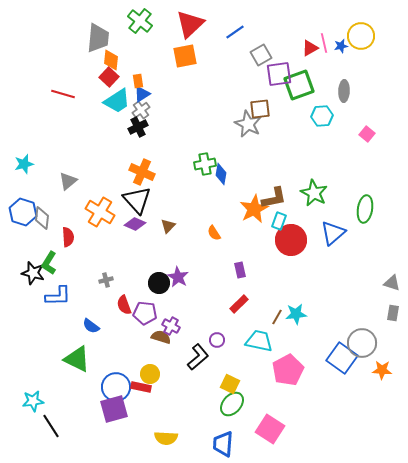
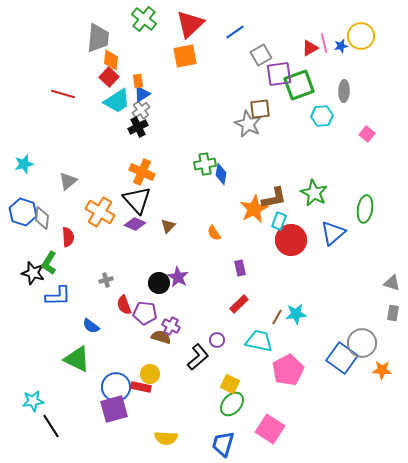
green cross at (140, 21): moved 4 px right, 2 px up
purple rectangle at (240, 270): moved 2 px up
blue trapezoid at (223, 444): rotated 12 degrees clockwise
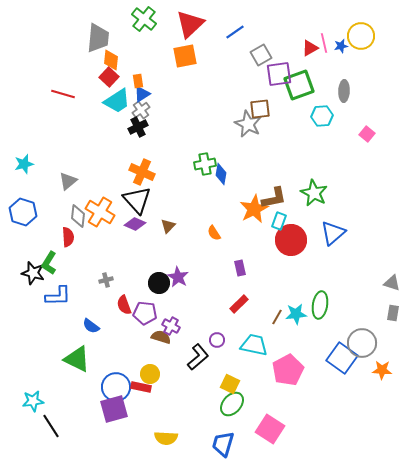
green ellipse at (365, 209): moved 45 px left, 96 px down
gray diamond at (42, 218): moved 36 px right, 2 px up
cyan trapezoid at (259, 341): moved 5 px left, 4 px down
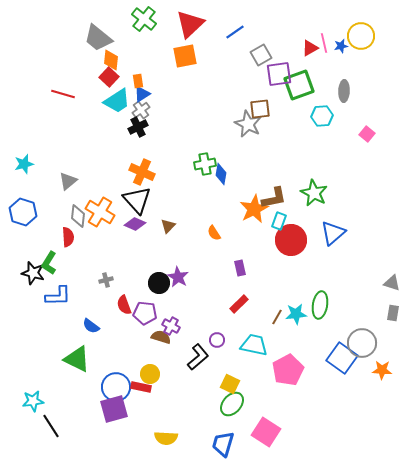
gray trapezoid at (98, 38): rotated 124 degrees clockwise
pink square at (270, 429): moved 4 px left, 3 px down
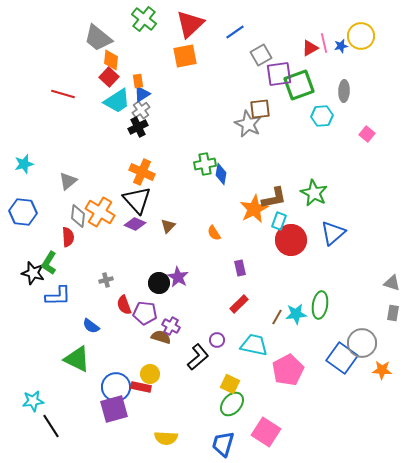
blue hexagon at (23, 212): rotated 12 degrees counterclockwise
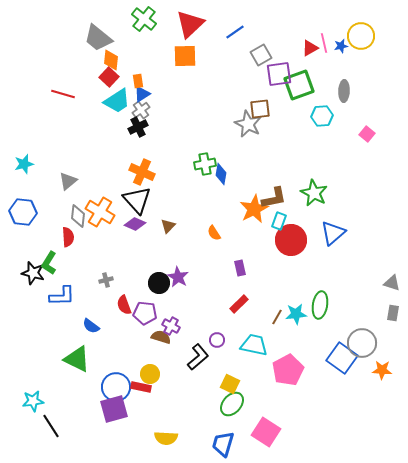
orange square at (185, 56): rotated 10 degrees clockwise
blue L-shape at (58, 296): moved 4 px right
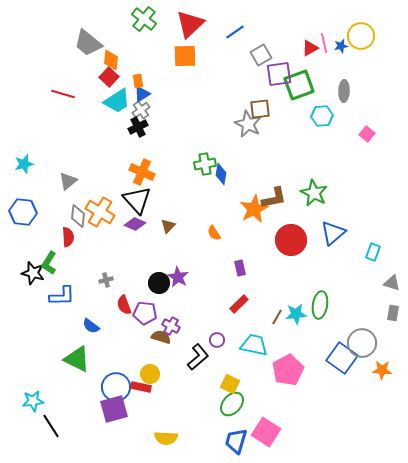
gray trapezoid at (98, 38): moved 10 px left, 5 px down
cyan rectangle at (279, 221): moved 94 px right, 31 px down
blue trapezoid at (223, 444): moved 13 px right, 3 px up
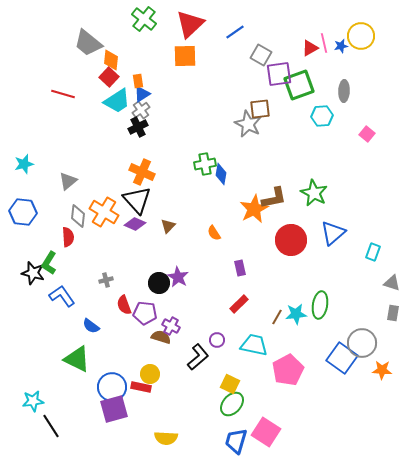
gray square at (261, 55): rotated 30 degrees counterclockwise
orange cross at (100, 212): moved 4 px right
blue L-shape at (62, 296): rotated 124 degrees counterclockwise
blue circle at (116, 387): moved 4 px left
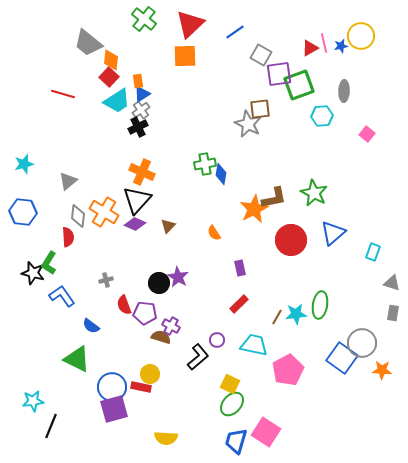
black triangle at (137, 200): rotated 24 degrees clockwise
black line at (51, 426): rotated 55 degrees clockwise
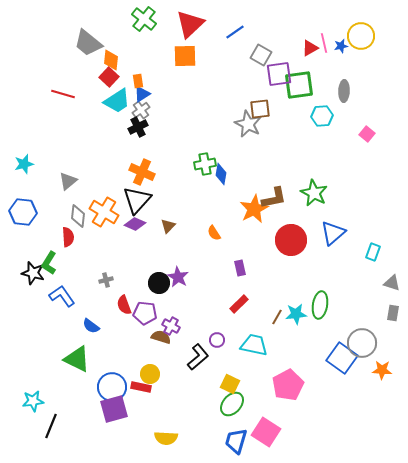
green square at (299, 85): rotated 12 degrees clockwise
pink pentagon at (288, 370): moved 15 px down
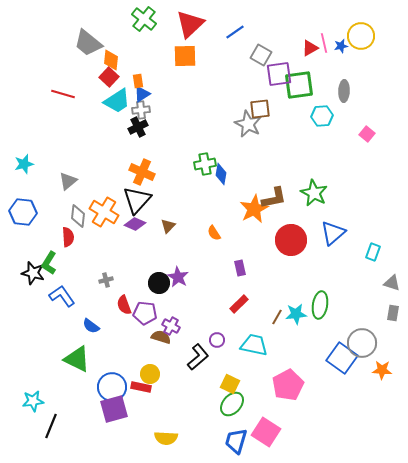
gray cross at (141, 110): rotated 30 degrees clockwise
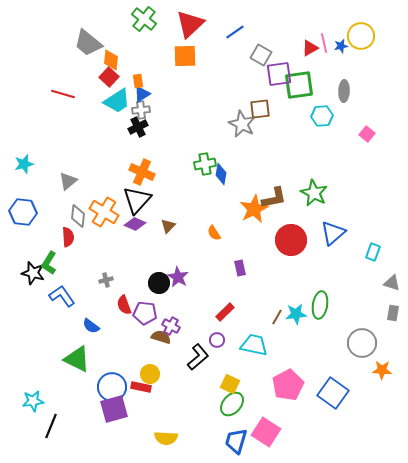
gray star at (248, 124): moved 6 px left
red rectangle at (239, 304): moved 14 px left, 8 px down
blue square at (342, 358): moved 9 px left, 35 px down
